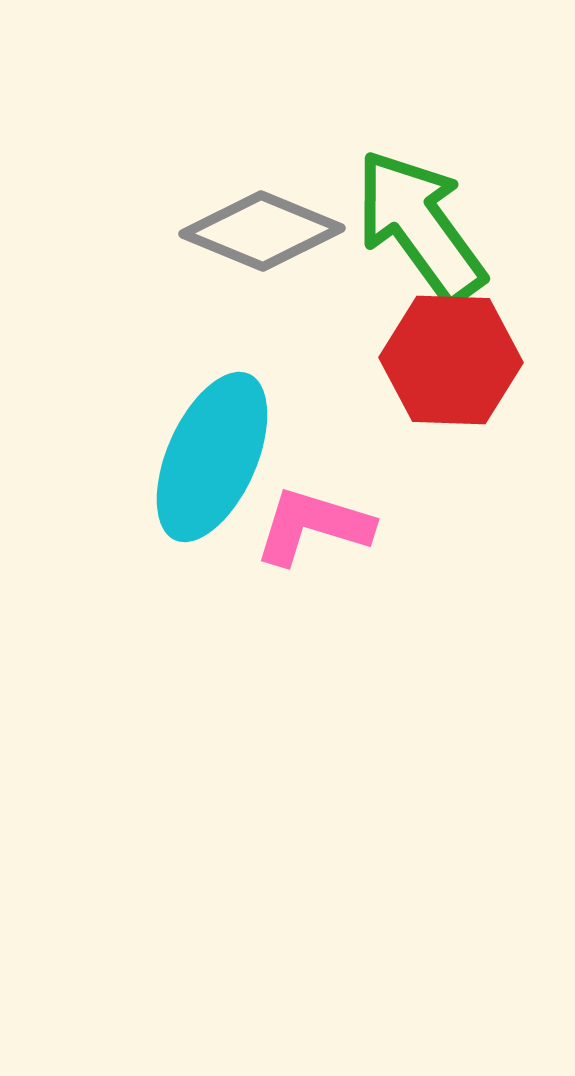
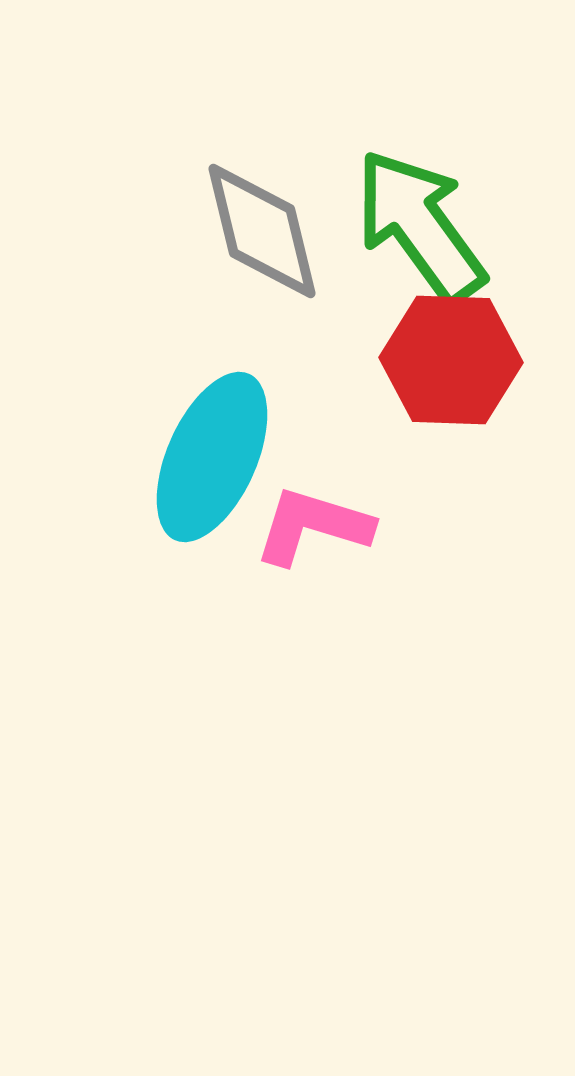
gray diamond: rotated 54 degrees clockwise
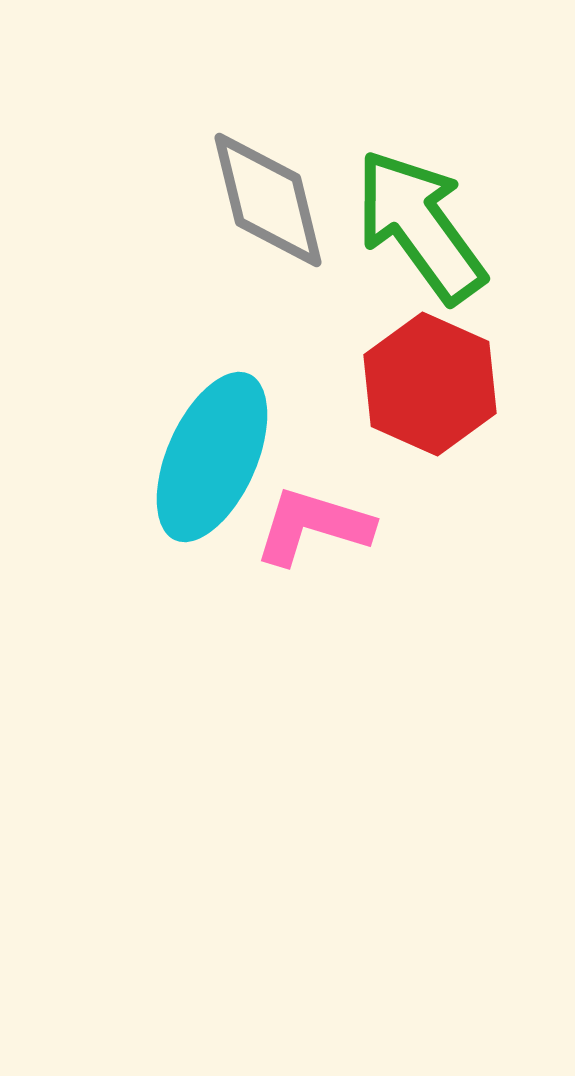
gray diamond: moved 6 px right, 31 px up
red hexagon: moved 21 px left, 24 px down; rotated 22 degrees clockwise
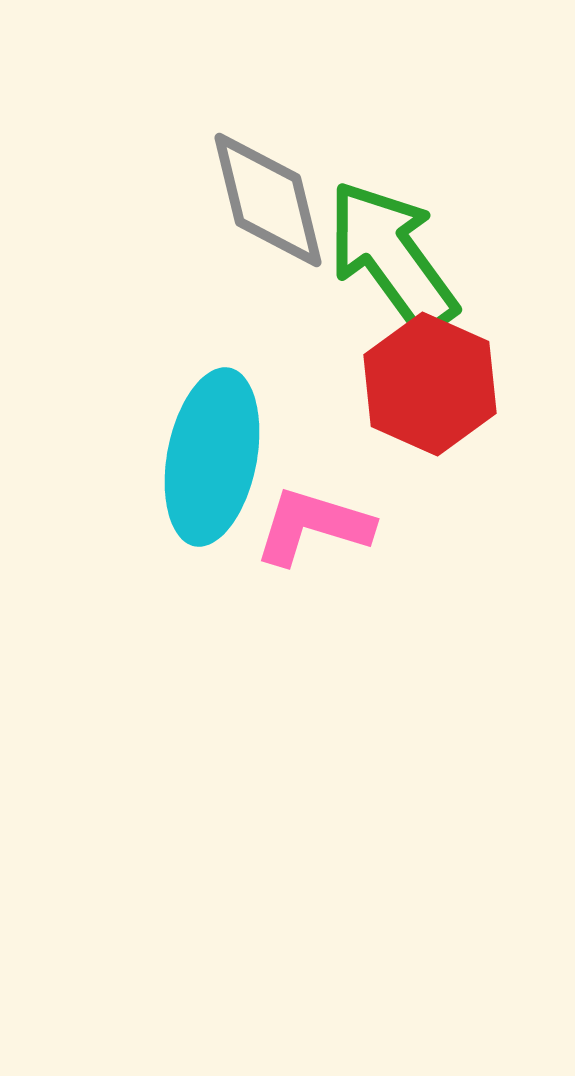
green arrow: moved 28 px left, 31 px down
cyan ellipse: rotated 13 degrees counterclockwise
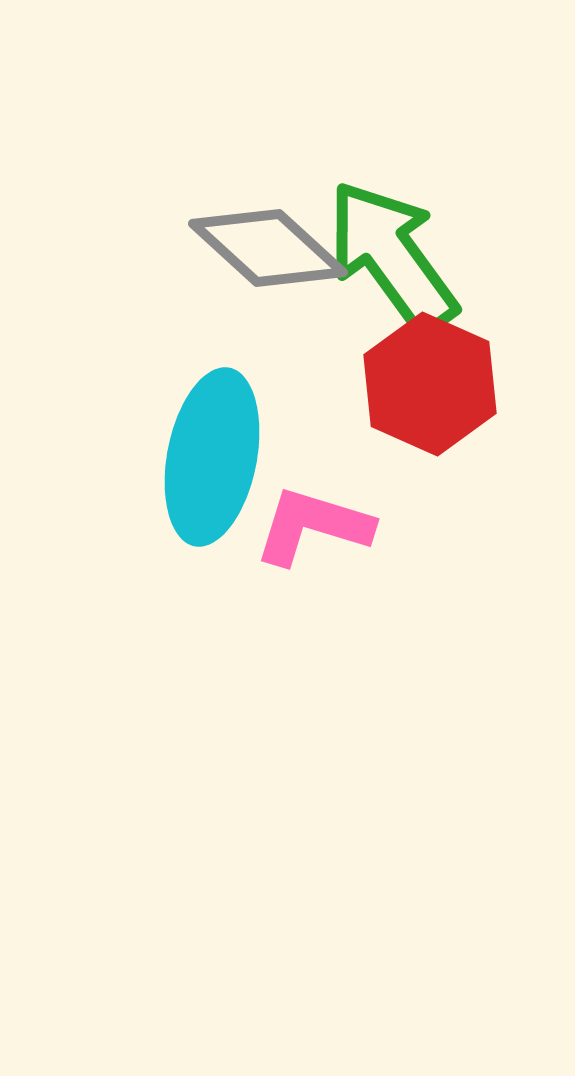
gray diamond: moved 48 px down; rotated 34 degrees counterclockwise
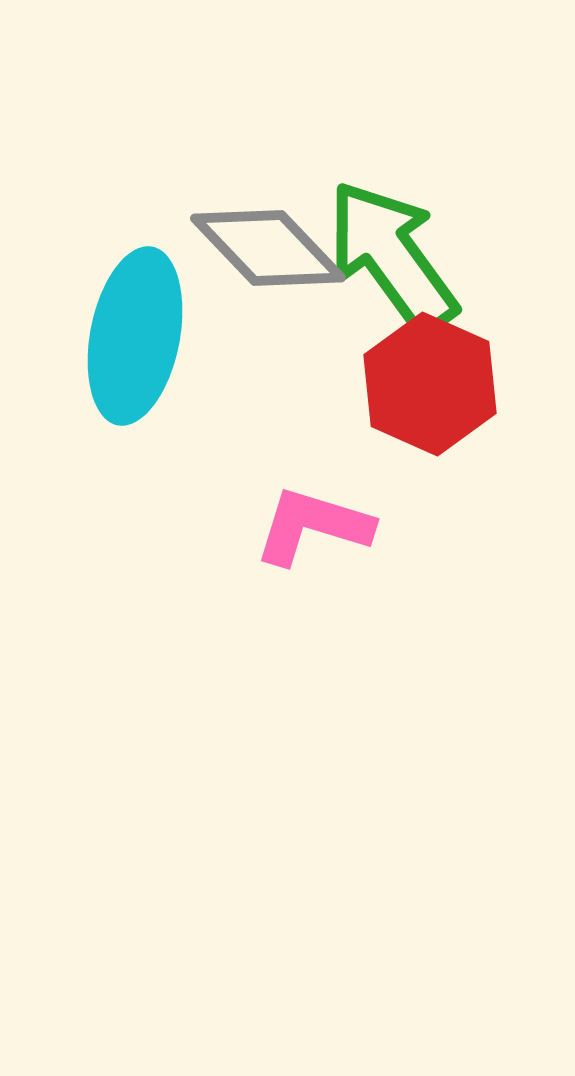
gray diamond: rotated 4 degrees clockwise
cyan ellipse: moved 77 px left, 121 px up
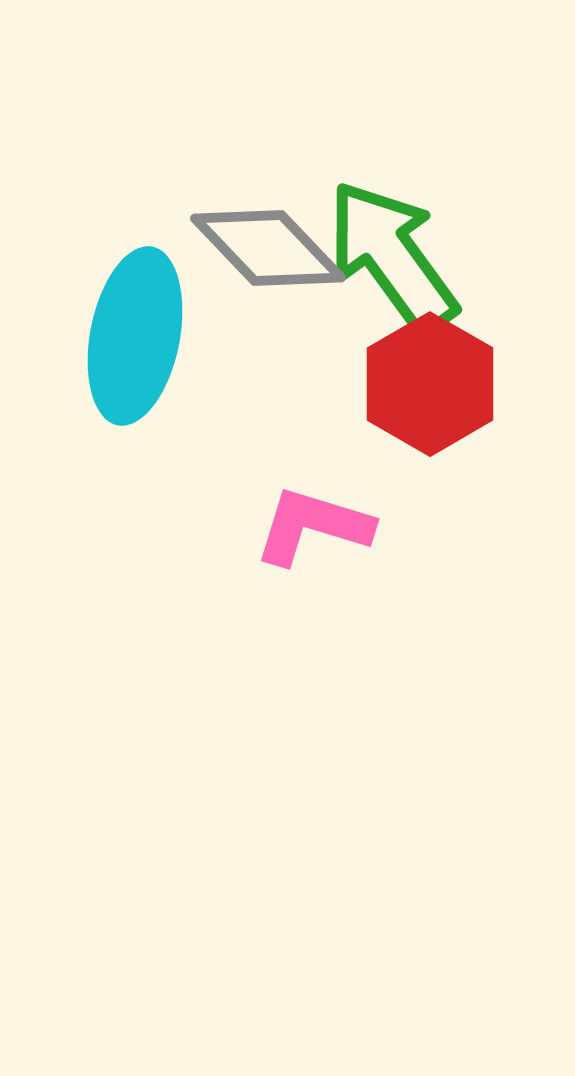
red hexagon: rotated 6 degrees clockwise
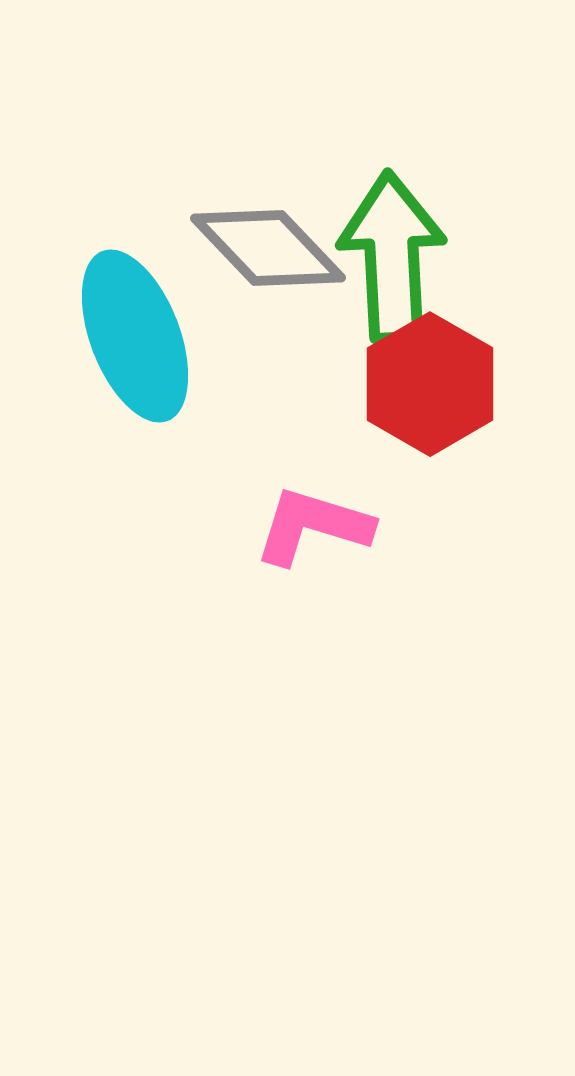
green arrow: rotated 33 degrees clockwise
cyan ellipse: rotated 32 degrees counterclockwise
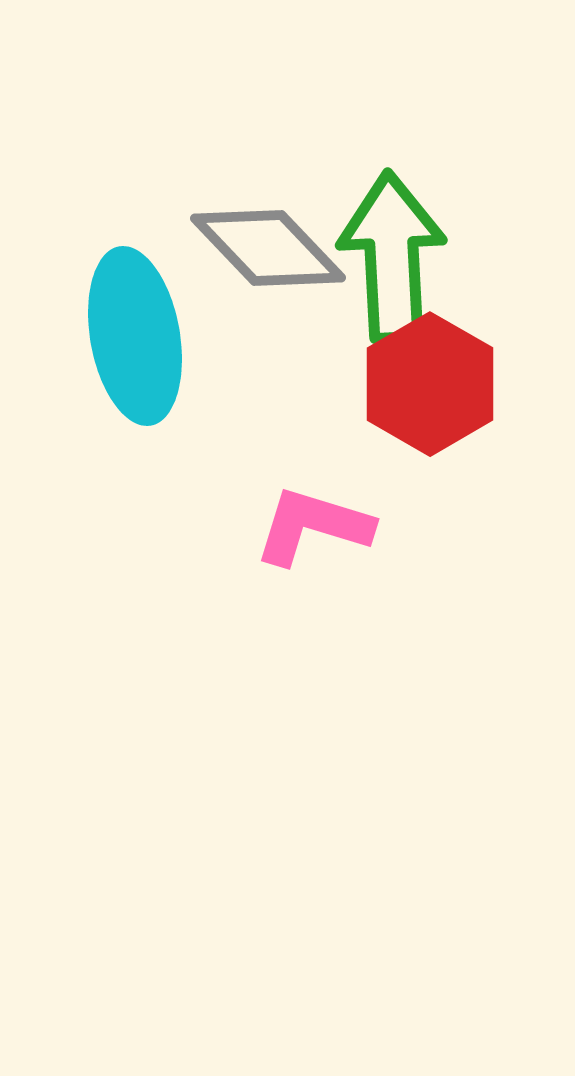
cyan ellipse: rotated 11 degrees clockwise
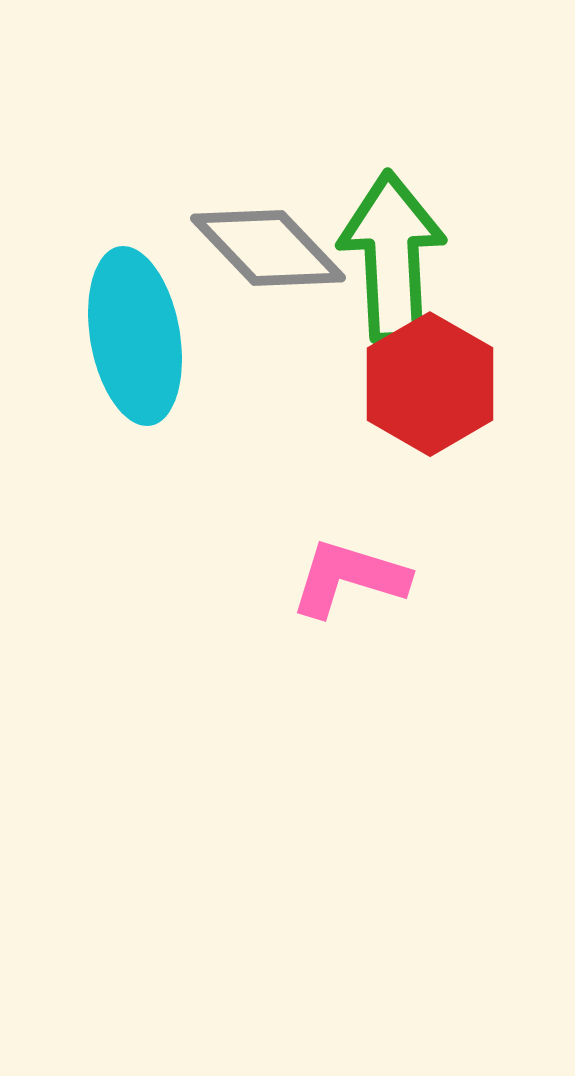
pink L-shape: moved 36 px right, 52 px down
